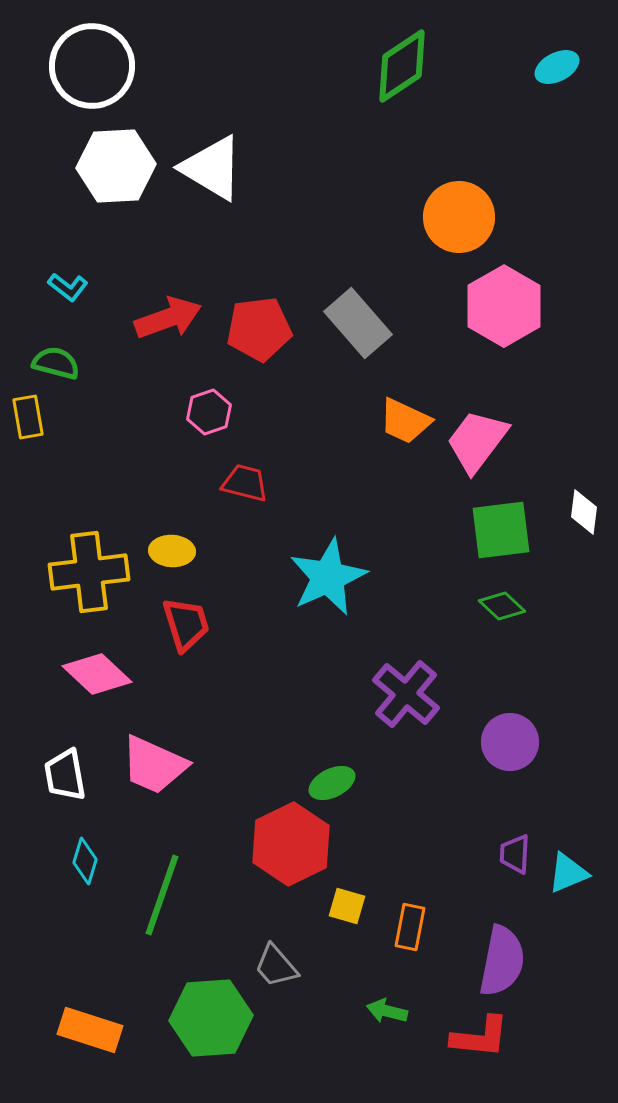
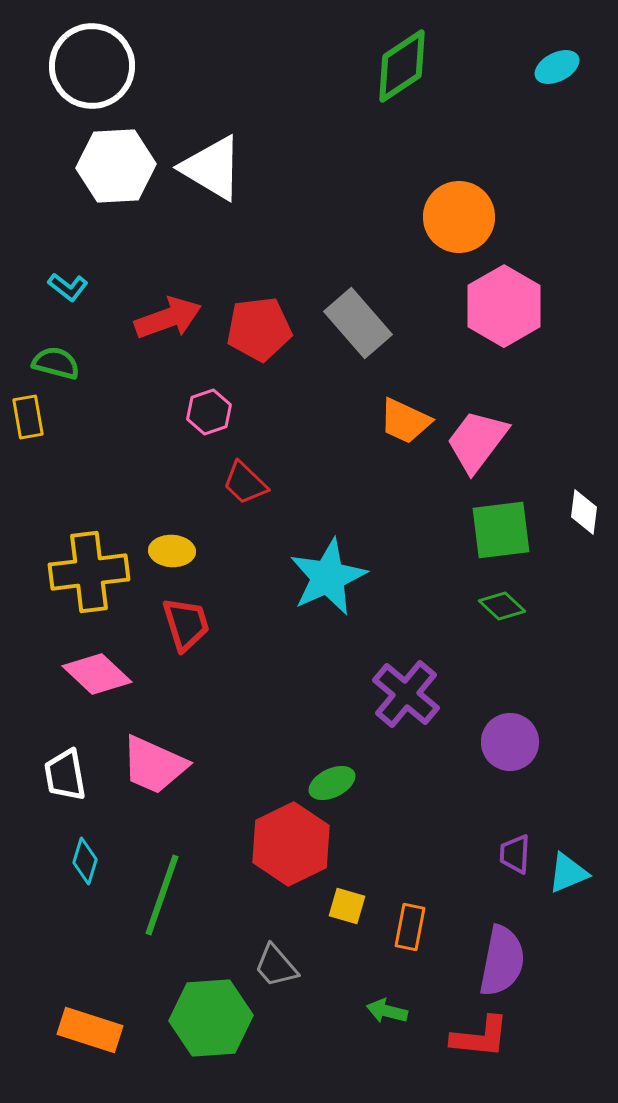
red trapezoid at (245, 483): rotated 150 degrees counterclockwise
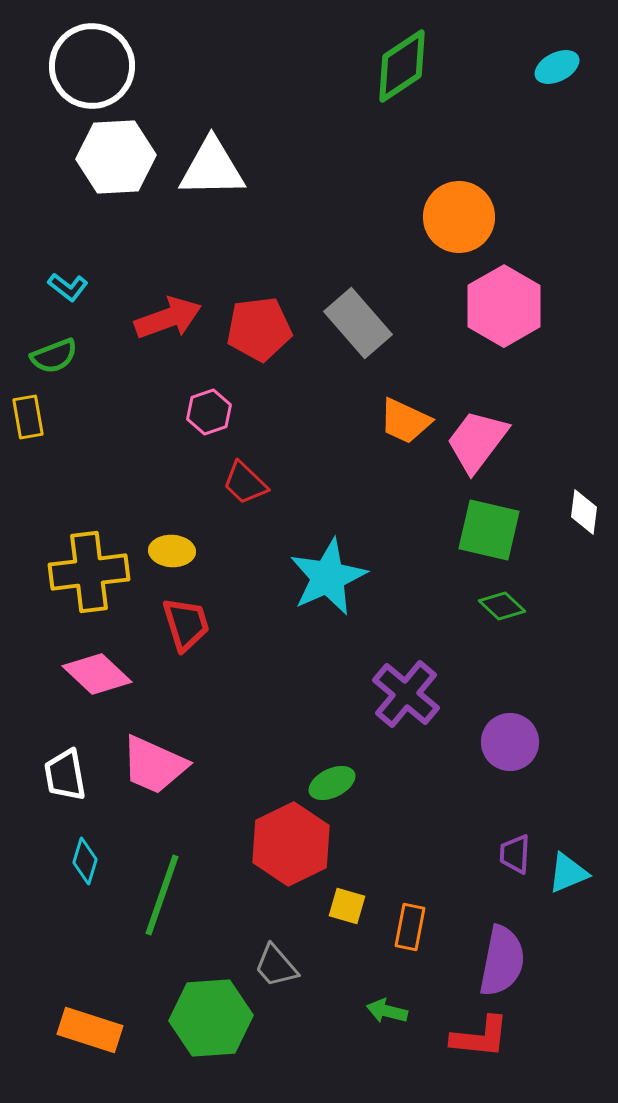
white hexagon at (116, 166): moved 9 px up
white triangle at (212, 168): rotated 32 degrees counterclockwise
green semicircle at (56, 363): moved 2 px left, 7 px up; rotated 144 degrees clockwise
green square at (501, 530): moved 12 px left; rotated 20 degrees clockwise
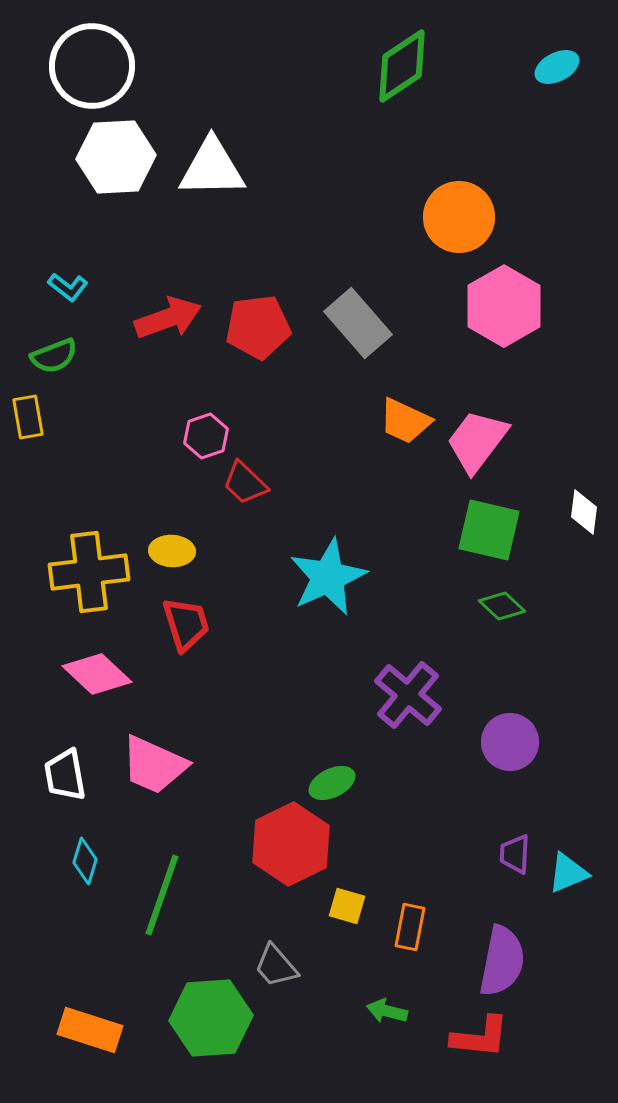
red pentagon at (259, 329): moved 1 px left, 2 px up
pink hexagon at (209, 412): moved 3 px left, 24 px down
purple cross at (406, 694): moved 2 px right, 1 px down
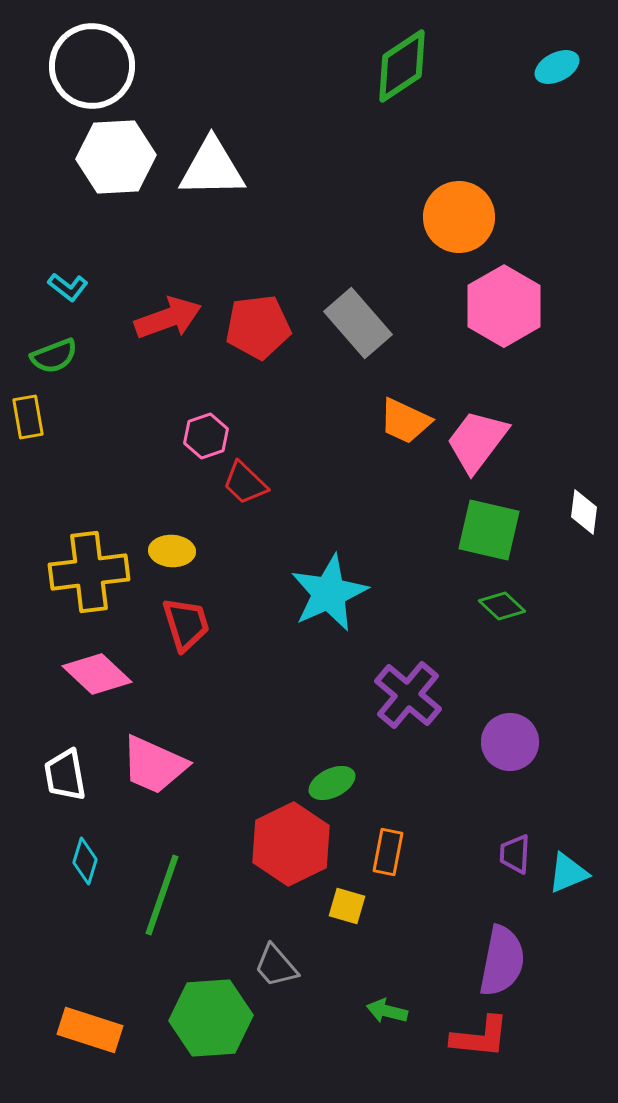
cyan star at (328, 577): moved 1 px right, 16 px down
orange rectangle at (410, 927): moved 22 px left, 75 px up
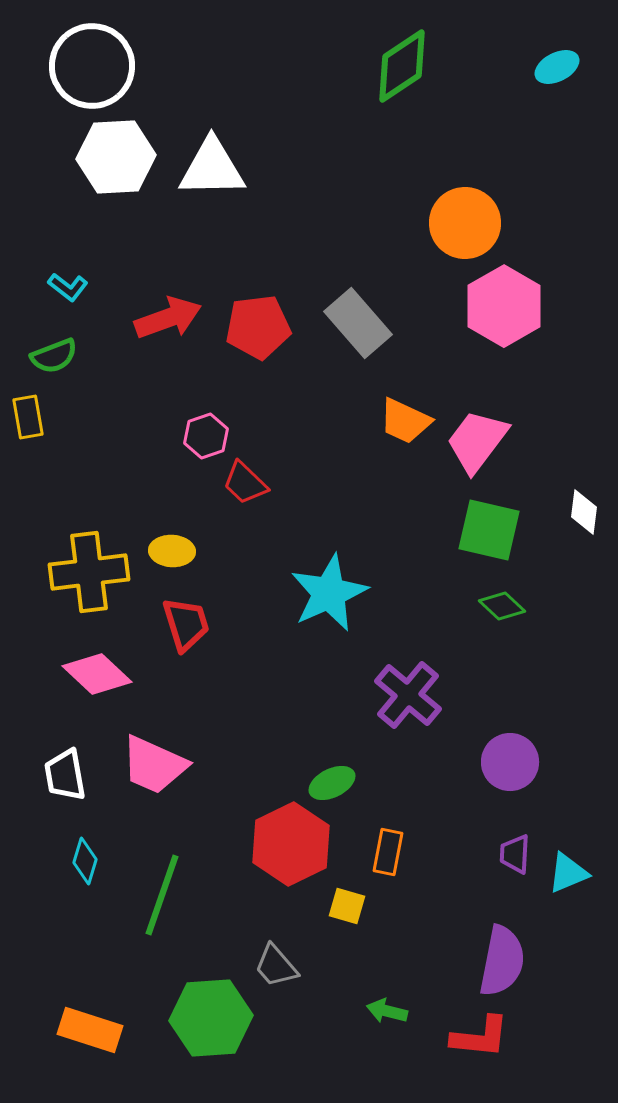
orange circle at (459, 217): moved 6 px right, 6 px down
purple circle at (510, 742): moved 20 px down
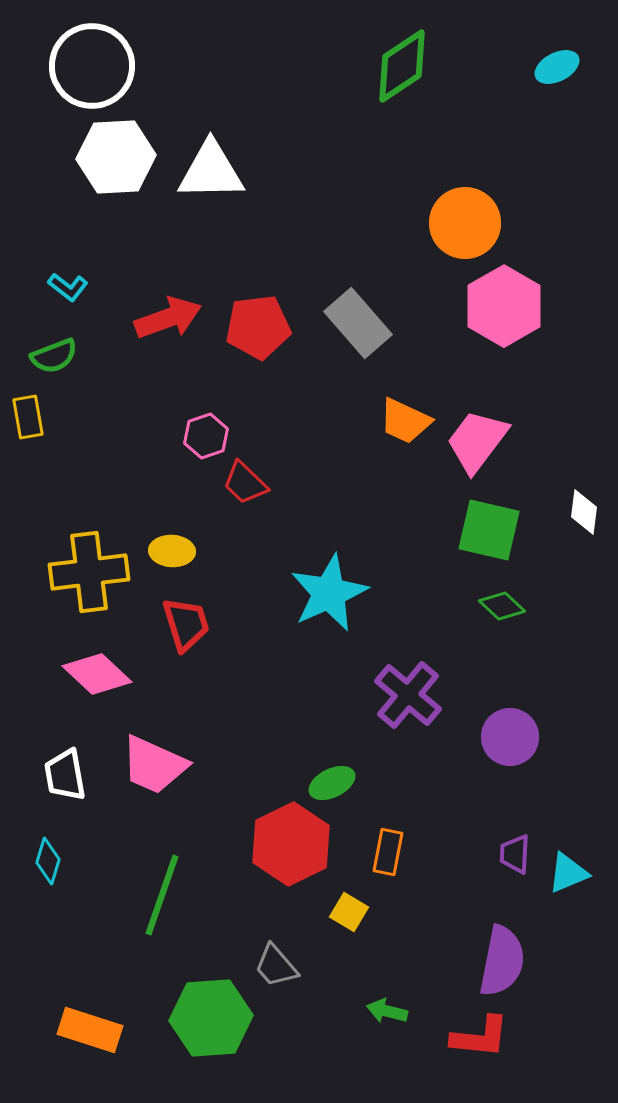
white triangle at (212, 168): moved 1 px left, 3 px down
purple circle at (510, 762): moved 25 px up
cyan diamond at (85, 861): moved 37 px left
yellow square at (347, 906): moved 2 px right, 6 px down; rotated 15 degrees clockwise
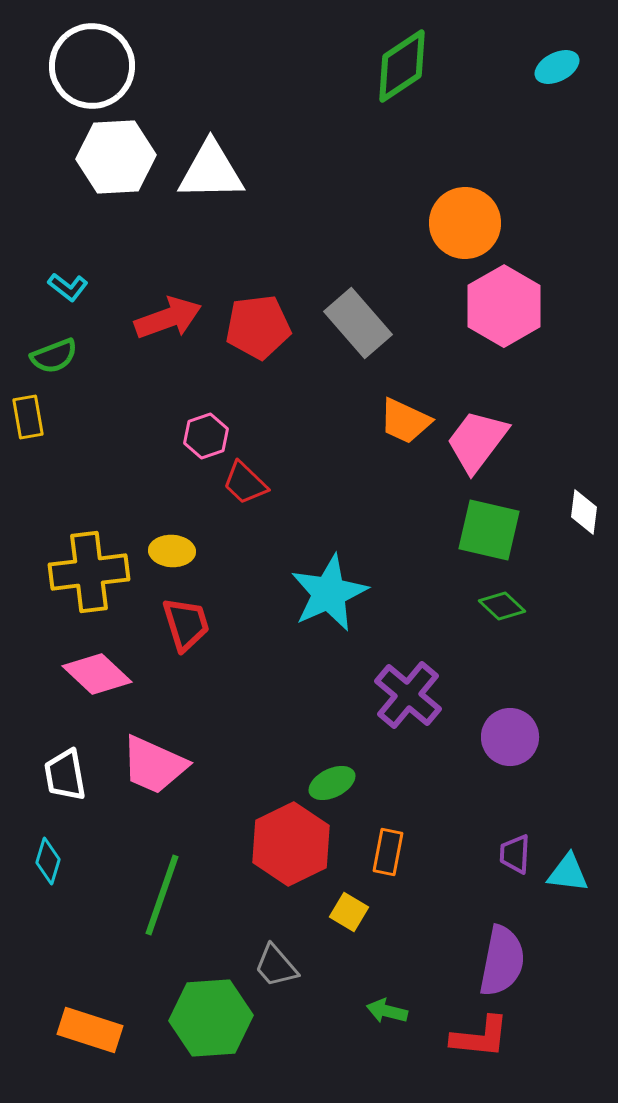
cyan triangle at (568, 873): rotated 30 degrees clockwise
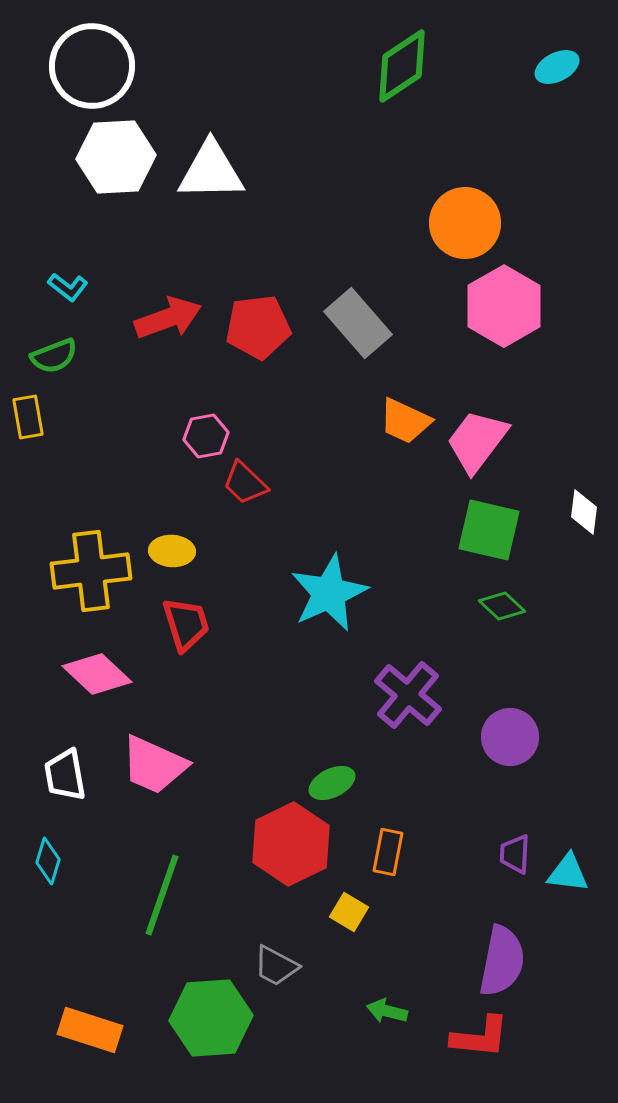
pink hexagon at (206, 436): rotated 9 degrees clockwise
yellow cross at (89, 572): moved 2 px right, 1 px up
gray trapezoid at (276, 966): rotated 21 degrees counterclockwise
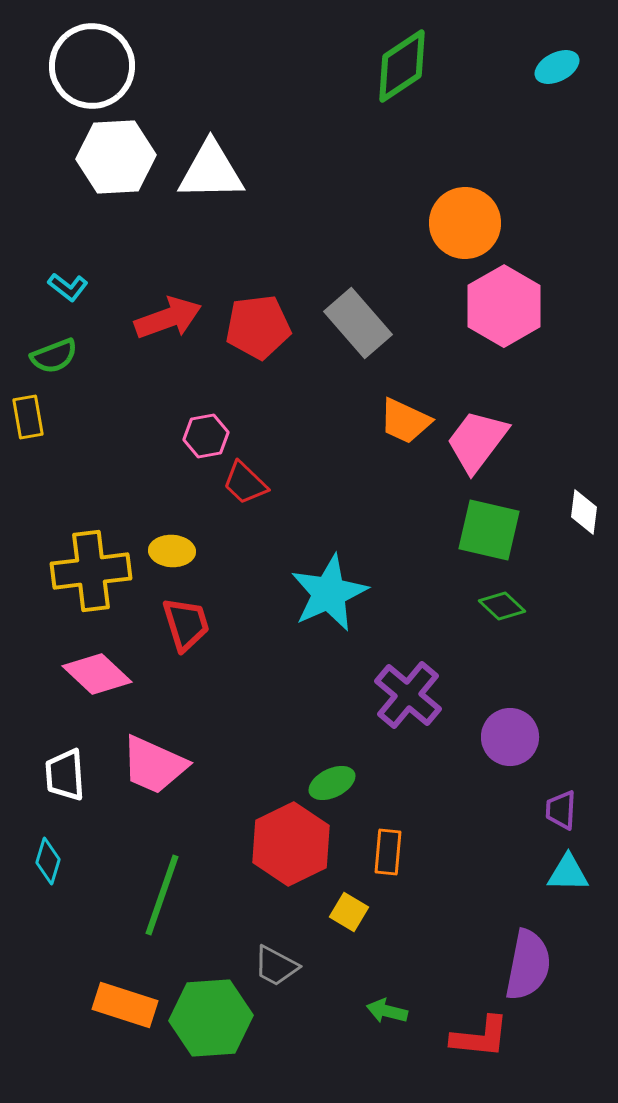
white trapezoid at (65, 775): rotated 6 degrees clockwise
orange rectangle at (388, 852): rotated 6 degrees counterclockwise
purple trapezoid at (515, 854): moved 46 px right, 44 px up
cyan triangle at (568, 873): rotated 6 degrees counterclockwise
purple semicircle at (502, 961): moved 26 px right, 4 px down
orange rectangle at (90, 1030): moved 35 px right, 25 px up
